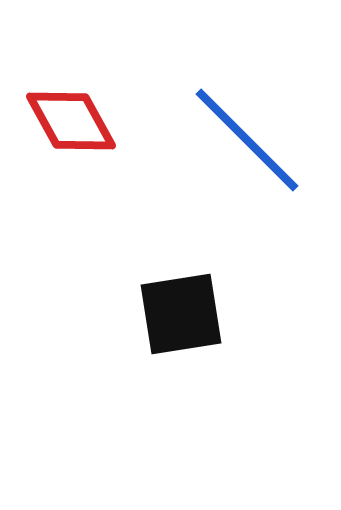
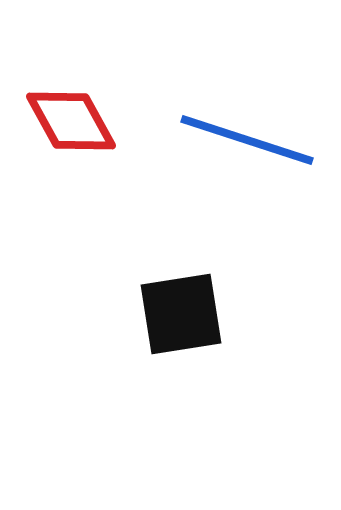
blue line: rotated 27 degrees counterclockwise
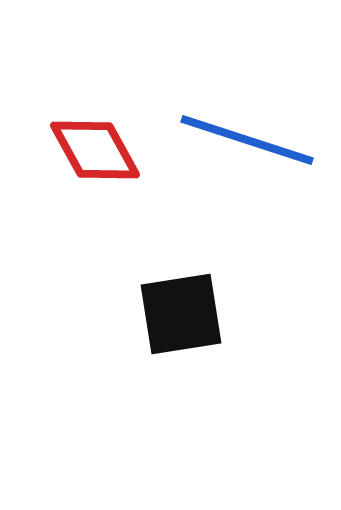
red diamond: moved 24 px right, 29 px down
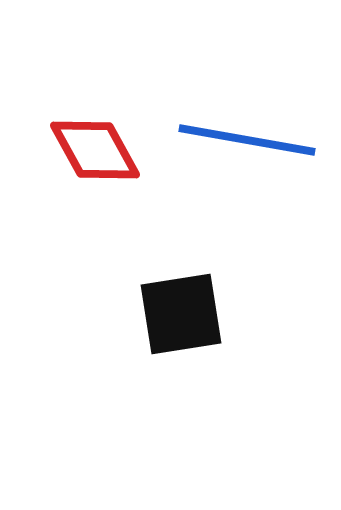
blue line: rotated 8 degrees counterclockwise
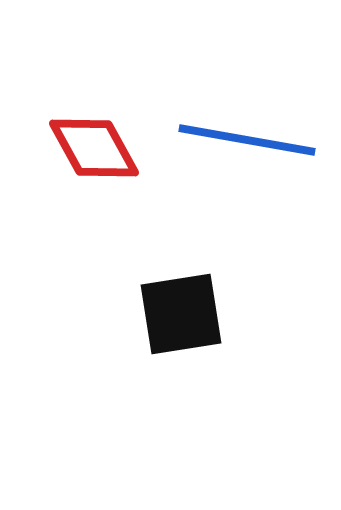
red diamond: moved 1 px left, 2 px up
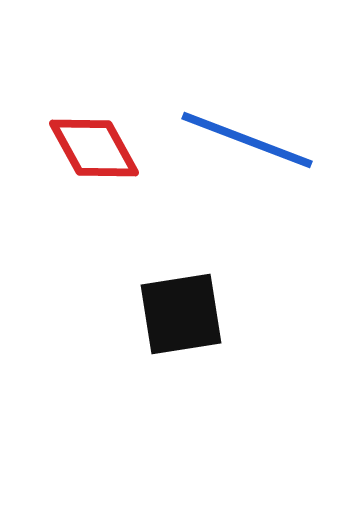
blue line: rotated 11 degrees clockwise
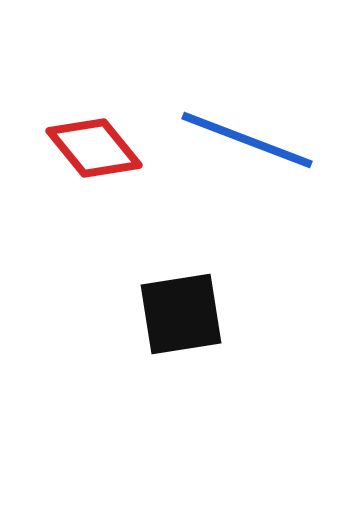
red diamond: rotated 10 degrees counterclockwise
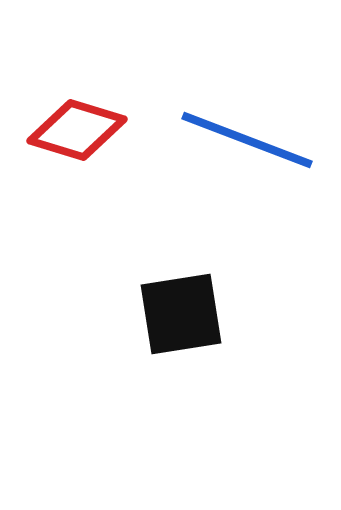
red diamond: moved 17 px left, 18 px up; rotated 34 degrees counterclockwise
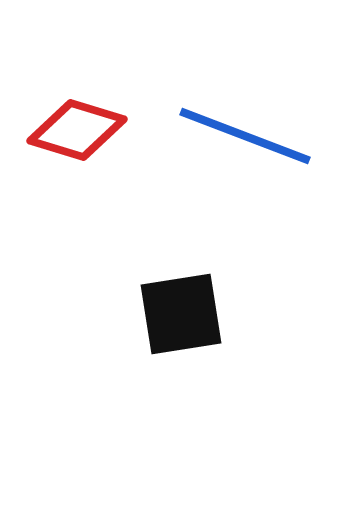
blue line: moved 2 px left, 4 px up
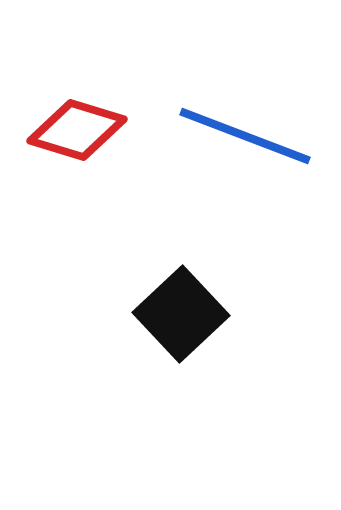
black square: rotated 34 degrees counterclockwise
